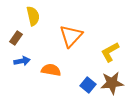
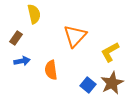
yellow semicircle: moved 1 px right, 2 px up
orange triangle: moved 4 px right
orange semicircle: rotated 108 degrees counterclockwise
brown star: rotated 20 degrees counterclockwise
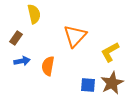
orange semicircle: moved 3 px left, 4 px up; rotated 18 degrees clockwise
blue square: rotated 35 degrees counterclockwise
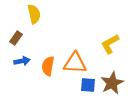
orange triangle: moved 27 px down; rotated 50 degrees clockwise
yellow L-shape: moved 8 px up
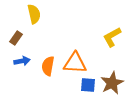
yellow L-shape: moved 2 px right, 7 px up
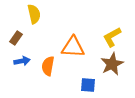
orange triangle: moved 2 px left, 16 px up
brown star: moved 19 px up
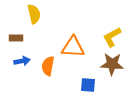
brown rectangle: rotated 56 degrees clockwise
brown star: rotated 30 degrees clockwise
